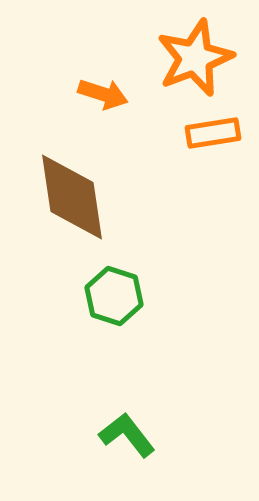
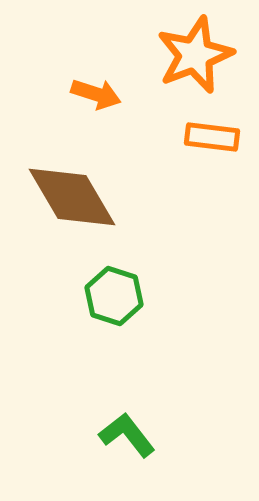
orange star: moved 3 px up
orange arrow: moved 7 px left
orange rectangle: moved 1 px left, 4 px down; rotated 16 degrees clockwise
brown diamond: rotated 22 degrees counterclockwise
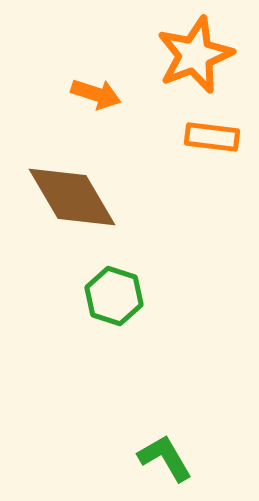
green L-shape: moved 38 px right, 23 px down; rotated 8 degrees clockwise
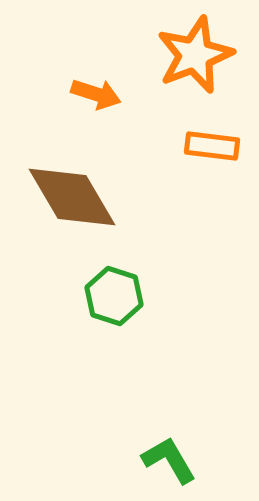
orange rectangle: moved 9 px down
green L-shape: moved 4 px right, 2 px down
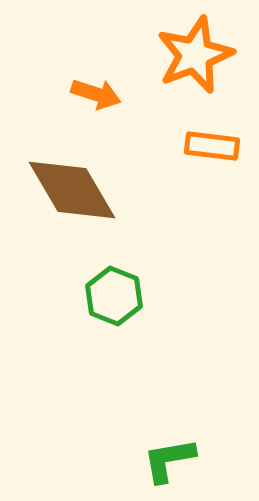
brown diamond: moved 7 px up
green hexagon: rotated 4 degrees clockwise
green L-shape: rotated 70 degrees counterclockwise
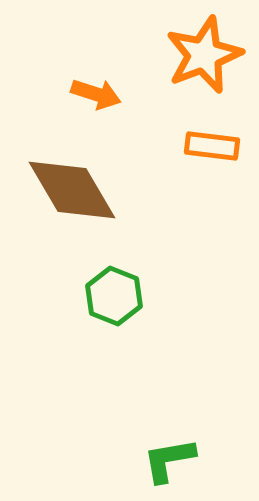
orange star: moved 9 px right
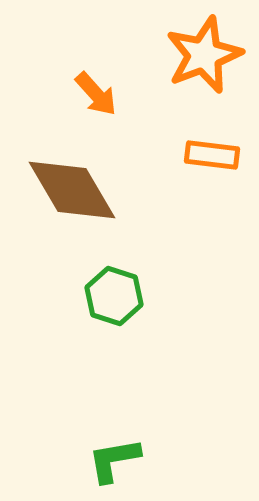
orange arrow: rotated 30 degrees clockwise
orange rectangle: moved 9 px down
green hexagon: rotated 4 degrees counterclockwise
green L-shape: moved 55 px left
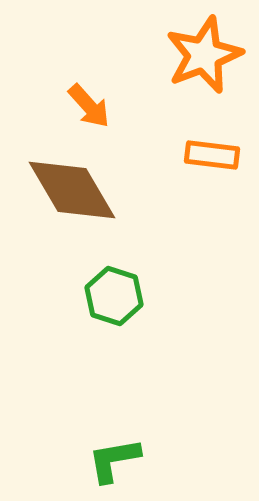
orange arrow: moved 7 px left, 12 px down
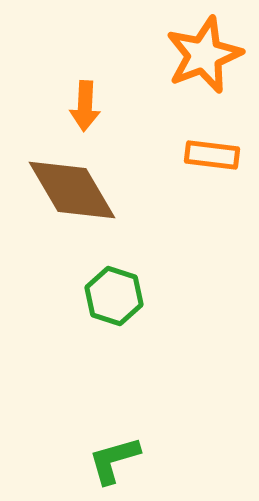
orange arrow: moved 4 px left; rotated 45 degrees clockwise
green L-shape: rotated 6 degrees counterclockwise
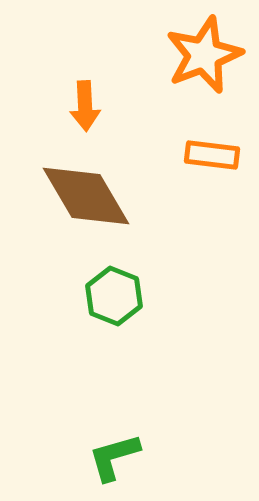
orange arrow: rotated 6 degrees counterclockwise
brown diamond: moved 14 px right, 6 px down
green hexagon: rotated 4 degrees clockwise
green L-shape: moved 3 px up
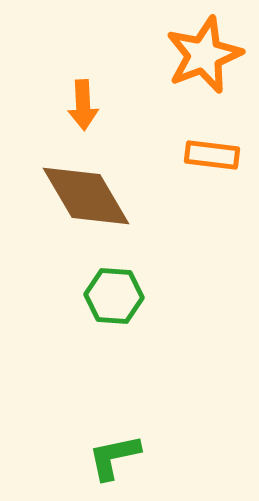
orange arrow: moved 2 px left, 1 px up
green hexagon: rotated 18 degrees counterclockwise
green L-shape: rotated 4 degrees clockwise
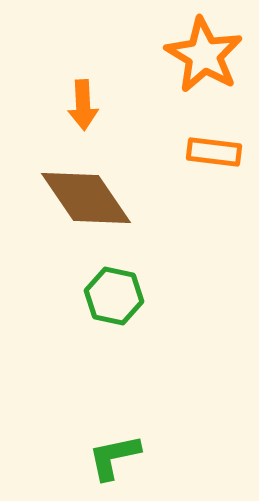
orange star: rotated 20 degrees counterclockwise
orange rectangle: moved 2 px right, 3 px up
brown diamond: moved 2 px down; rotated 4 degrees counterclockwise
green hexagon: rotated 8 degrees clockwise
